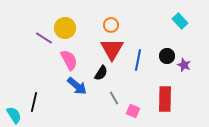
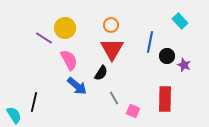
blue line: moved 12 px right, 18 px up
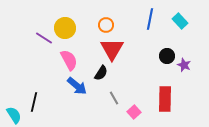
orange circle: moved 5 px left
blue line: moved 23 px up
pink square: moved 1 px right, 1 px down; rotated 24 degrees clockwise
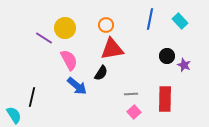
red triangle: rotated 50 degrees clockwise
gray line: moved 17 px right, 4 px up; rotated 64 degrees counterclockwise
black line: moved 2 px left, 5 px up
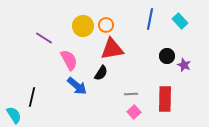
yellow circle: moved 18 px right, 2 px up
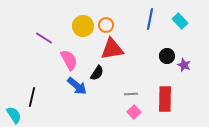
black semicircle: moved 4 px left
